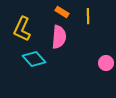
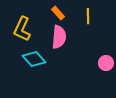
orange rectangle: moved 4 px left, 1 px down; rotated 16 degrees clockwise
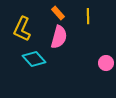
pink semicircle: rotated 10 degrees clockwise
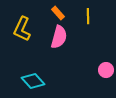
cyan diamond: moved 1 px left, 22 px down
pink circle: moved 7 px down
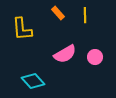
yellow line: moved 3 px left, 1 px up
yellow L-shape: rotated 30 degrees counterclockwise
pink semicircle: moved 6 px right, 17 px down; rotated 45 degrees clockwise
pink circle: moved 11 px left, 13 px up
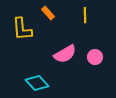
orange rectangle: moved 10 px left
cyan diamond: moved 4 px right, 2 px down
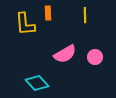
orange rectangle: rotated 40 degrees clockwise
yellow L-shape: moved 3 px right, 5 px up
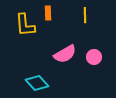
yellow L-shape: moved 1 px down
pink circle: moved 1 px left
